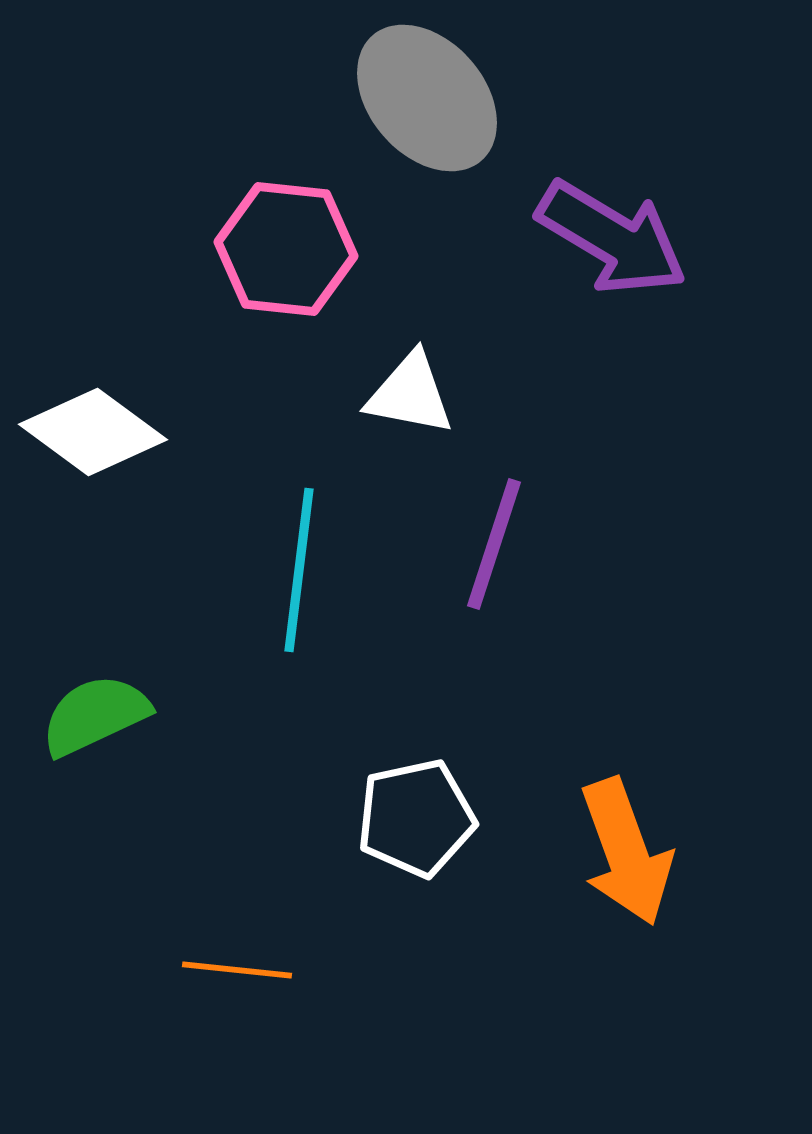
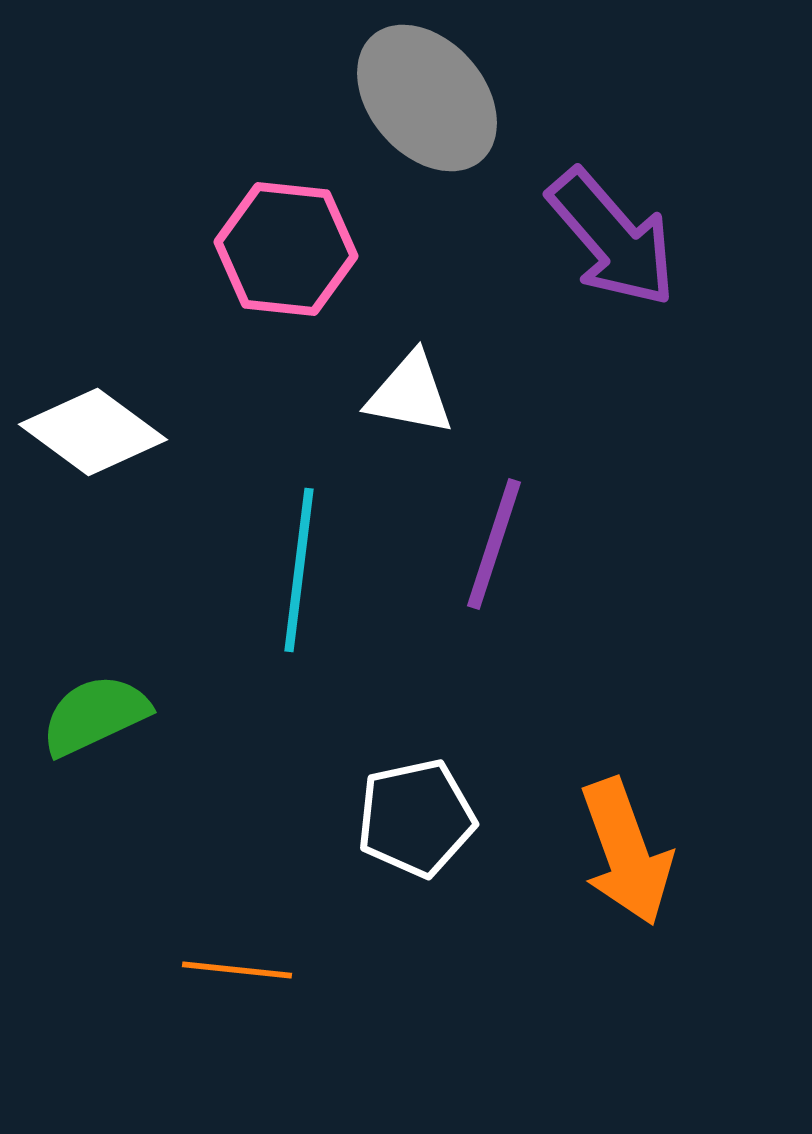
purple arrow: rotated 18 degrees clockwise
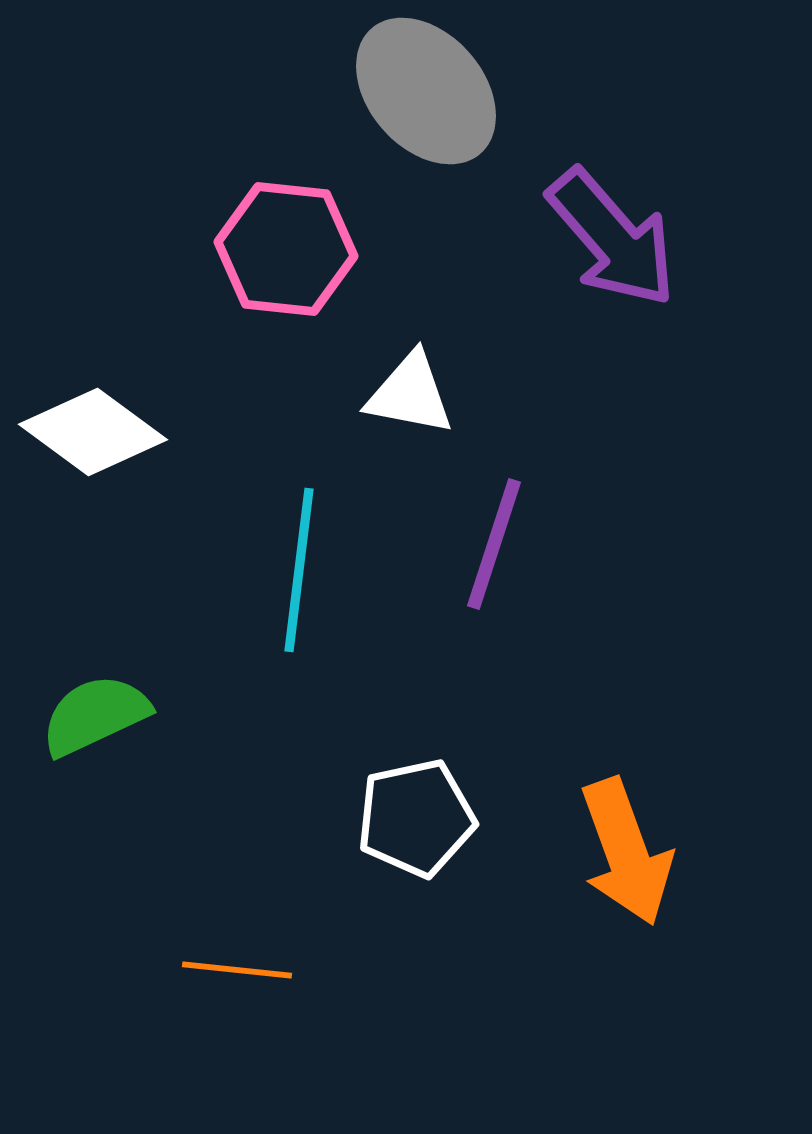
gray ellipse: moved 1 px left, 7 px up
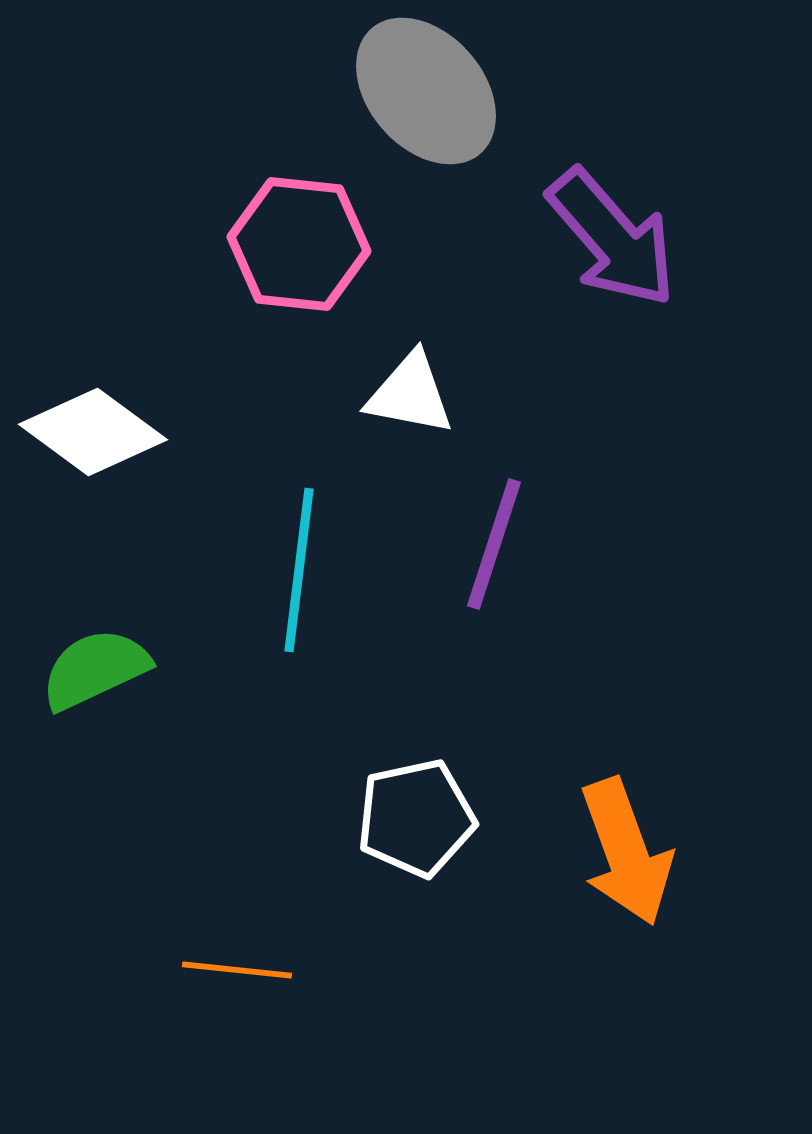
pink hexagon: moved 13 px right, 5 px up
green semicircle: moved 46 px up
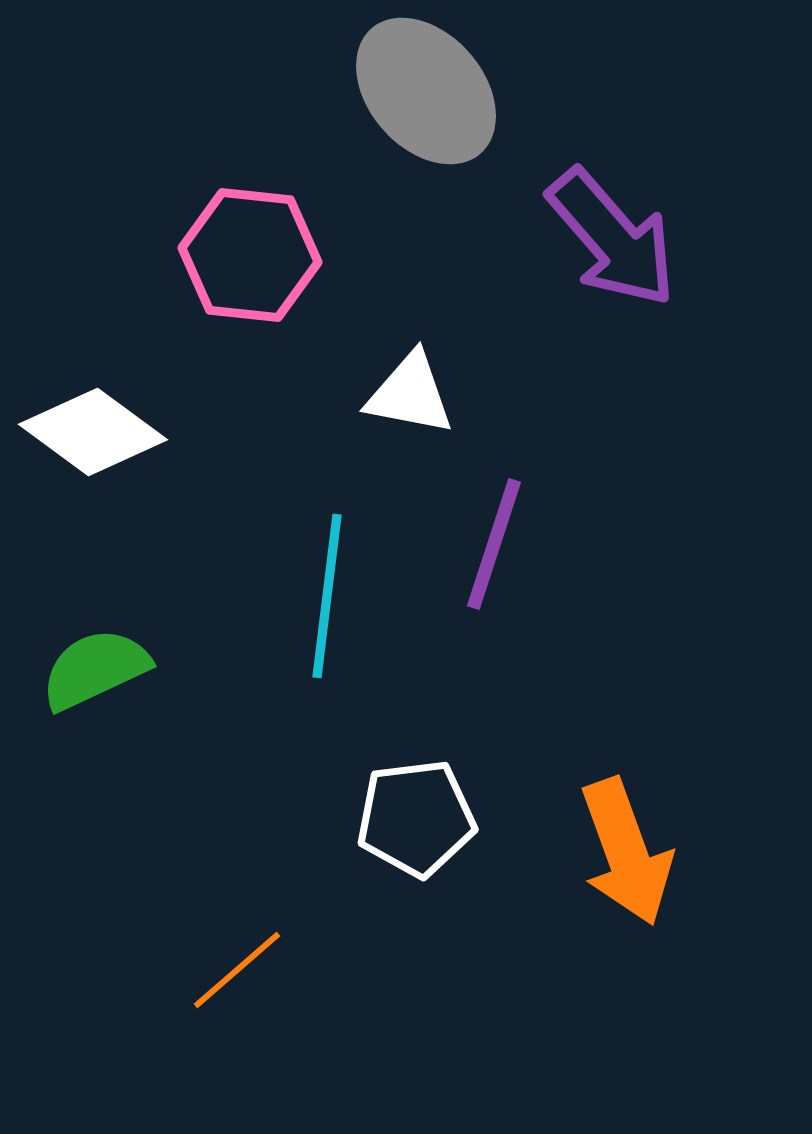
pink hexagon: moved 49 px left, 11 px down
cyan line: moved 28 px right, 26 px down
white pentagon: rotated 5 degrees clockwise
orange line: rotated 47 degrees counterclockwise
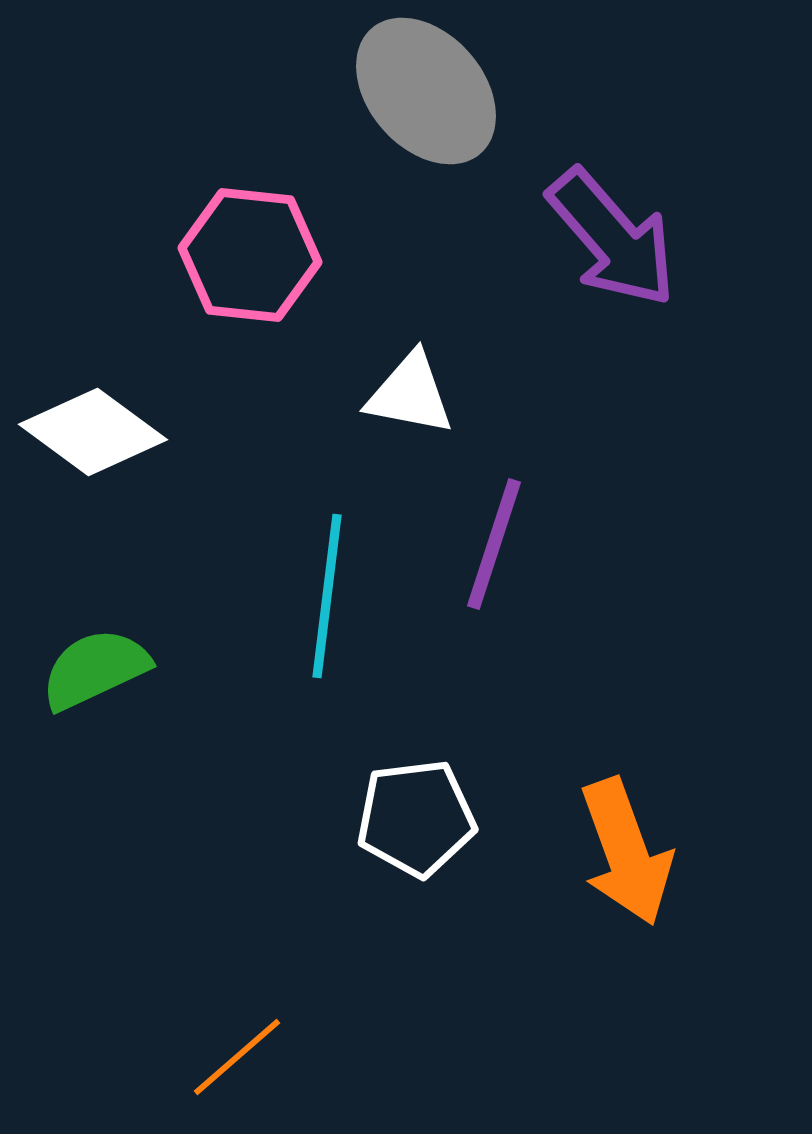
orange line: moved 87 px down
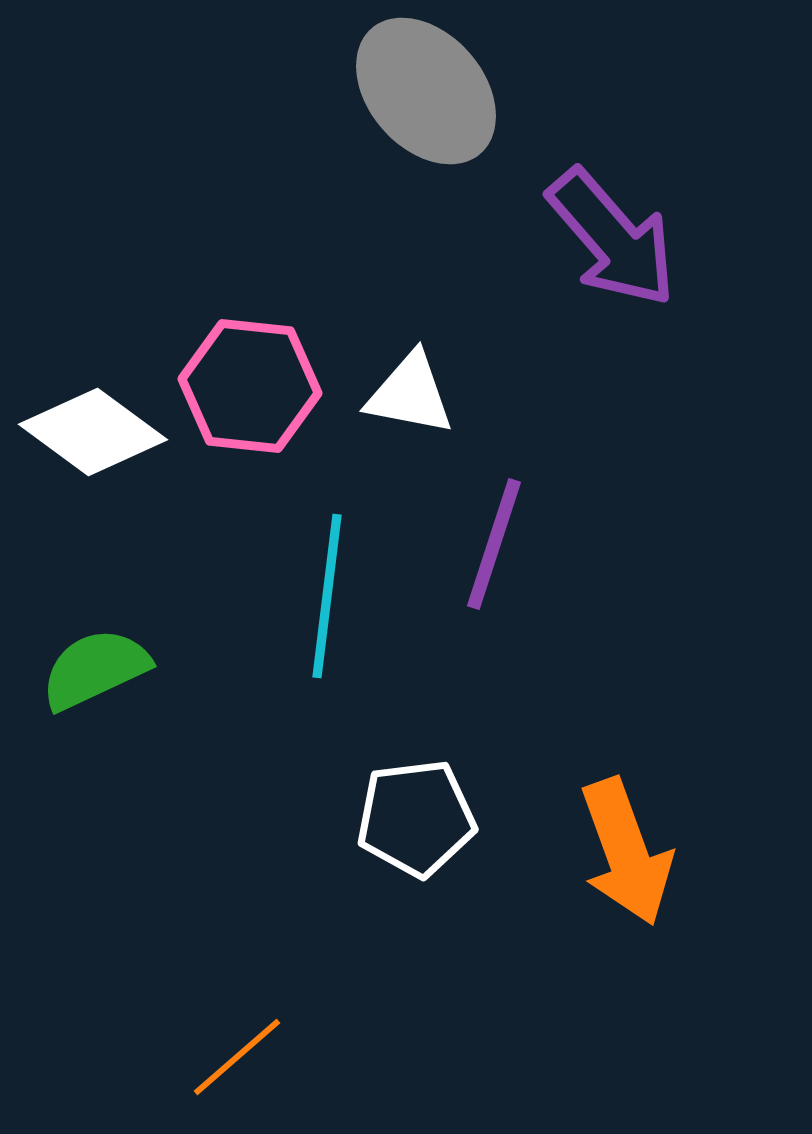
pink hexagon: moved 131 px down
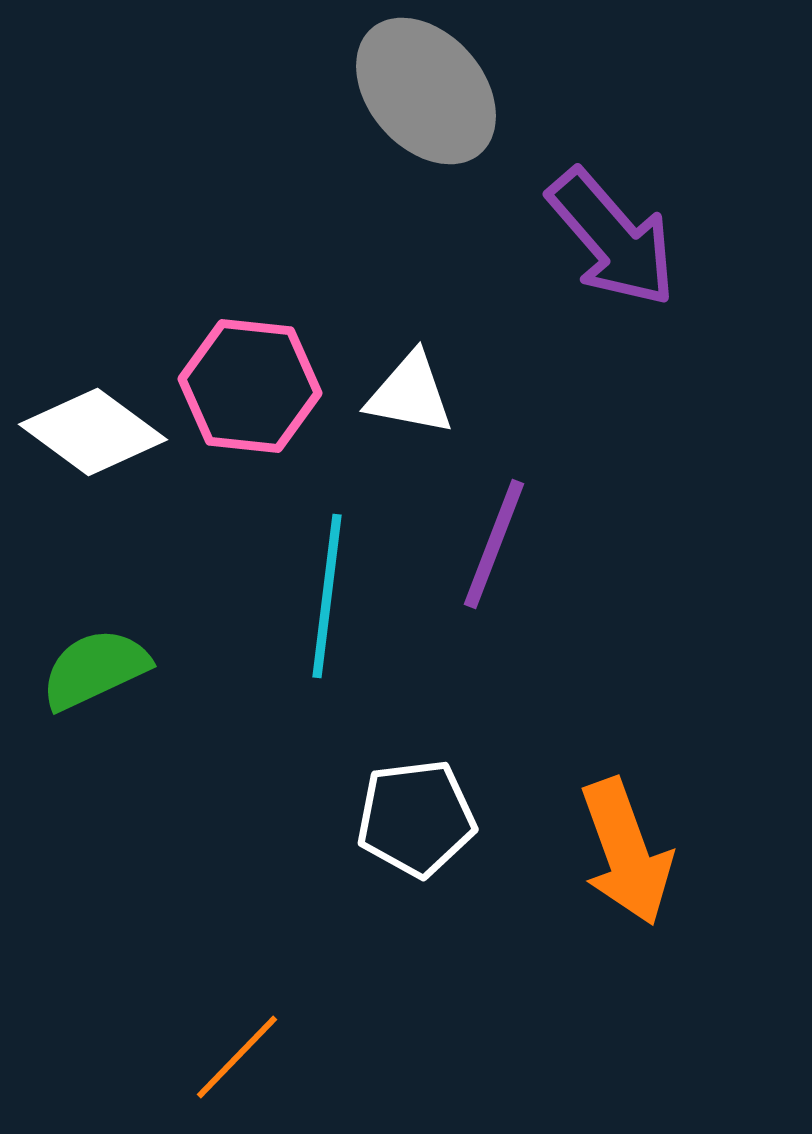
purple line: rotated 3 degrees clockwise
orange line: rotated 5 degrees counterclockwise
